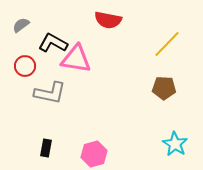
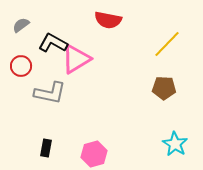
pink triangle: rotated 40 degrees counterclockwise
red circle: moved 4 px left
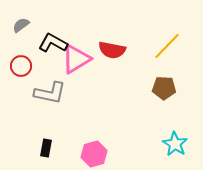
red semicircle: moved 4 px right, 30 px down
yellow line: moved 2 px down
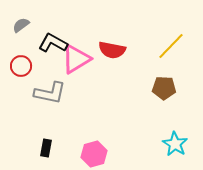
yellow line: moved 4 px right
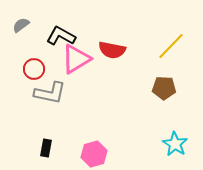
black L-shape: moved 8 px right, 7 px up
red circle: moved 13 px right, 3 px down
